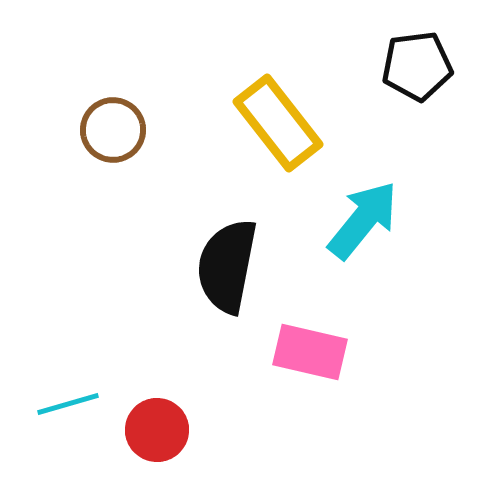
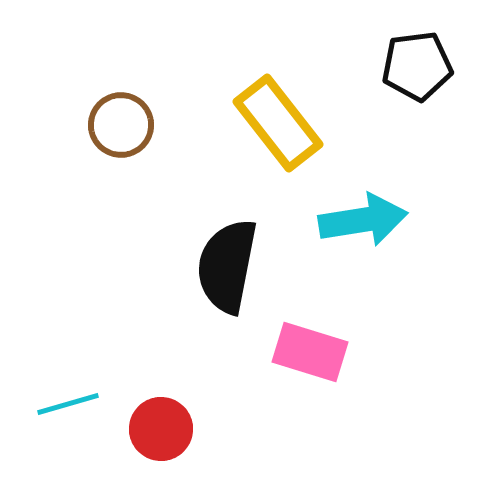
brown circle: moved 8 px right, 5 px up
cyan arrow: rotated 42 degrees clockwise
pink rectangle: rotated 4 degrees clockwise
red circle: moved 4 px right, 1 px up
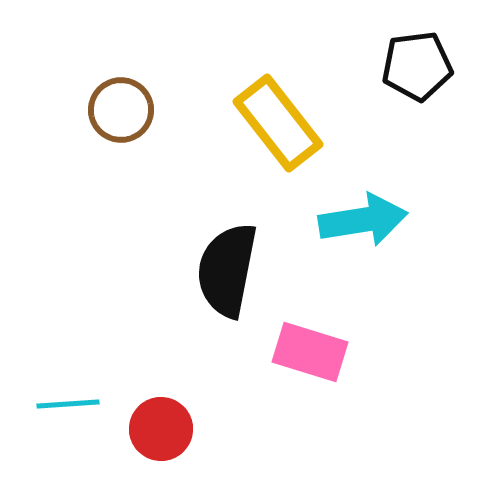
brown circle: moved 15 px up
black semicircle: moved 4 px down
cyan line: rotated 12 degrees clockwise
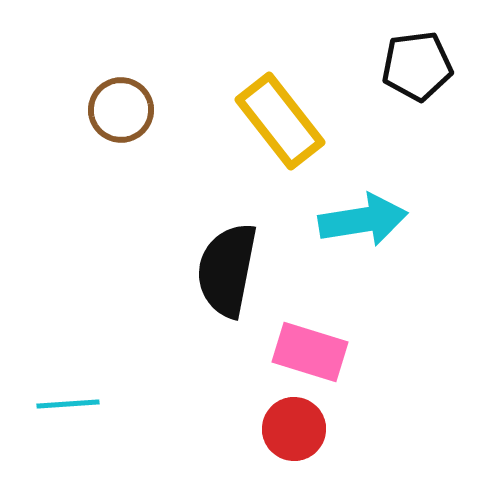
yellow rectangle: moved 2 px right, 2 px up
red circle: moved 133 px right
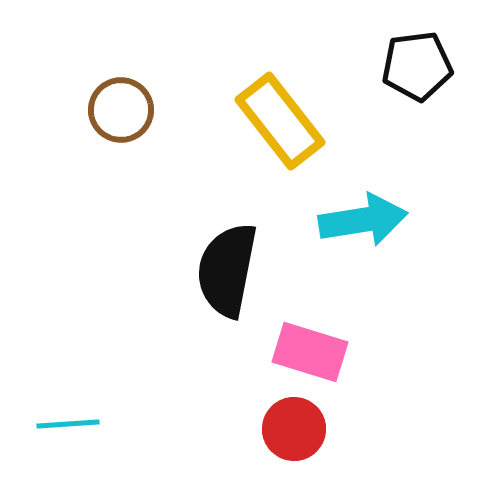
cyan line: moved 20 px down
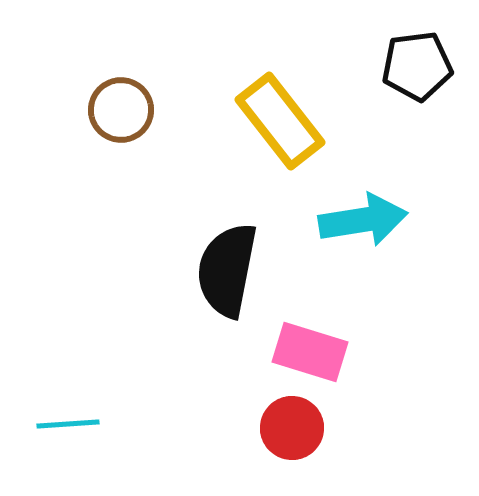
red circle: moved 2 px left, 1 px up
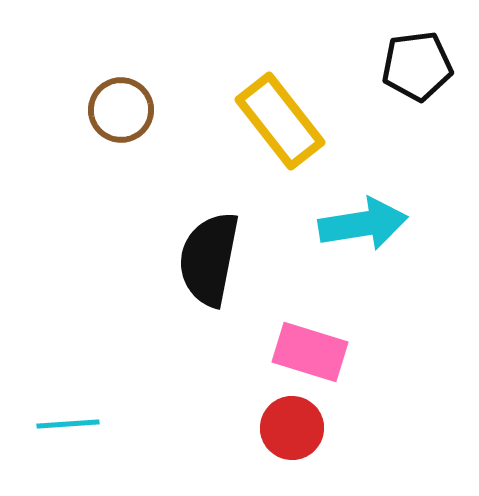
cyan arrow: moved 4 px down
black semicircle: moved 18 px left, 11 px up
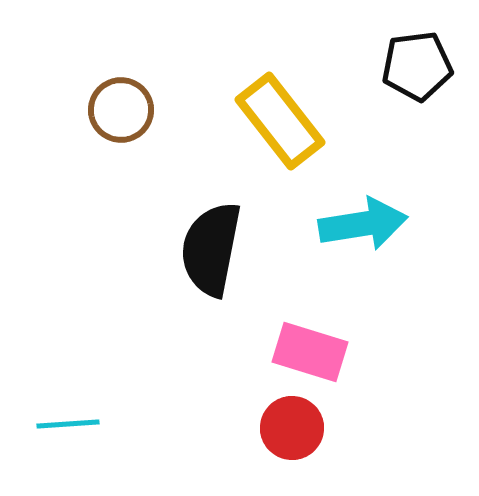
black semicircle: moved 2 px right, 10 px up
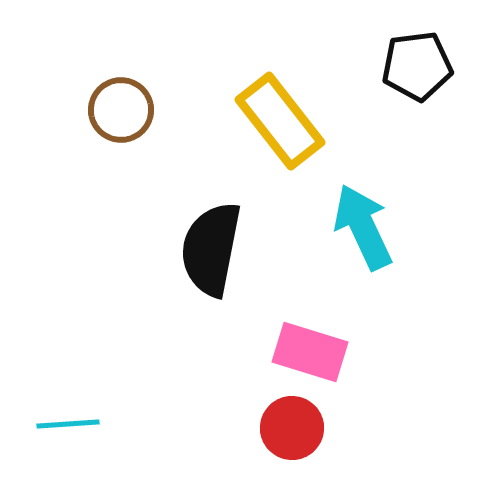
cyan arrow: moved 3 px down; rotated 106 degrees counterclockwise
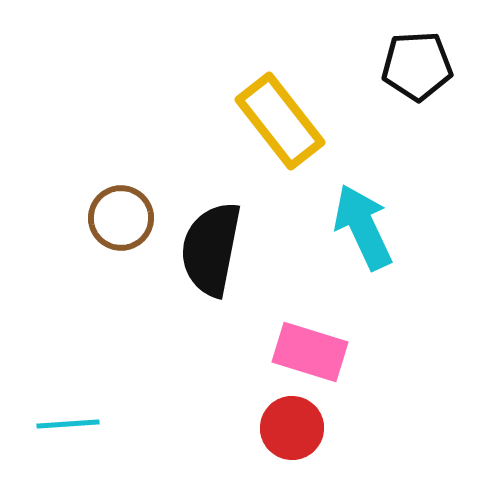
black pentagon: rotated 4 degrees clockwise
brown circle: moved 108 px down
